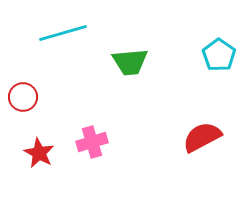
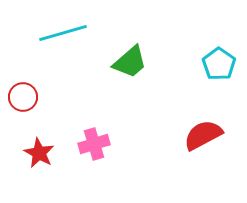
cyan pentagon: moved 9 px down
green trapezoid: rotated 36 degrees counterclockwise
red semicircle: moved 1 px right, 2 px up
pink cross: moved 2 px right, 2 px down
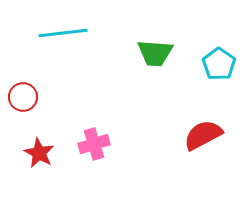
cyan line: rotated 9 degrees clockwise
green trapezoid: moved 25 px right, 9 px up; rotated 45 degrees clockwise
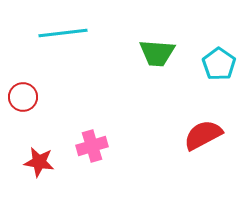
green trapezoid: moved 2 px right
pink cross: moved 2 px left, 2 px down
red star: moved 9 px down; rotated 20 degrees counterclockwise
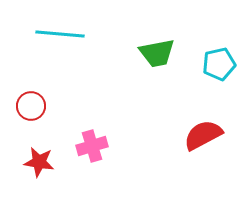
cyan line: moved 3 px left, 1 px down; rotated 12 degrees clockwise
green trapezoid: rotated 15 degrees counterclockwise
cyan pentagon: rotated 24 degrees clockwise
red circle: moved 8 px right, 9 px down
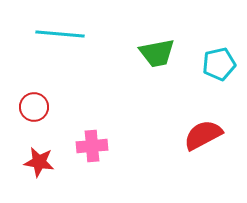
red circle: moved 3 px right, 1 px down
pink cross: rotated 12 degrees clockwise
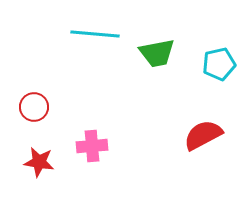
cyan line: moved 35 px right
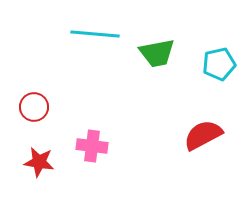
pink cross: rotated 12 degrees clockwise
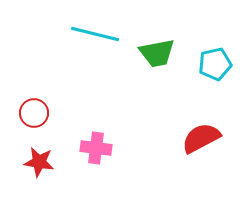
cyan line: rotated 9 degrees clockwise
cyan pentagon: moved 4 px left
red circle: moved 6 px down
red semicircle: moved 2 px left, 3 px down
pink cross: moved 4 px right, 2 px down
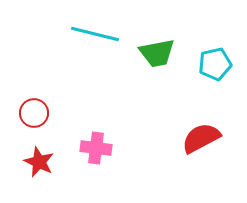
red star: rotated 16 degrees clockwise
